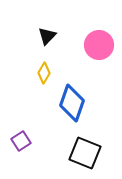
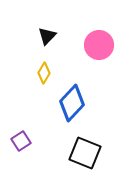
blue diamond: rotated 24 degrees clockwise
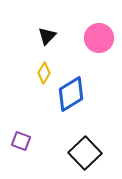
pink circle: moved 7 px up
blue diamond: moved 1 px left, 9 px up; rotated 15 degrees clockwise
purple square: rotated 36 degrees counterclockwise
black square: rotated 24 degrees clockwise
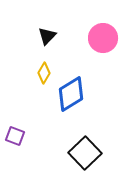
pink circle: moved 4 px right
purple square: moved 6 px left, 5 px up
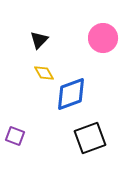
black triangle: moved 8 px left, 4 px down
yellow diamond: rotated 60 degrees counterclockwise
blue diamond: rotated 12 degrees clockwise
black square: moved 5 px right, 15 px up; rotated 24 degrees clockwise
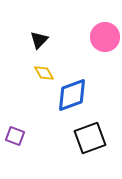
pink circle: moved 2 px right, 1 px up
blue diamond: moved 1 px right, 1 px down
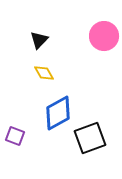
pink circle: moved 1 px left, 1 px up
blue diamond: moved 14 px left, 18 px down; rotated 9 degrees counterclockwise
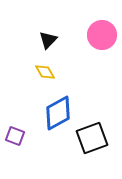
pink circle: moved 2 px left, 1 px up
black triangle: moved 9 px right
yellow diamond: moved 1 px right, 1 px up
black square: moved 2 px right
